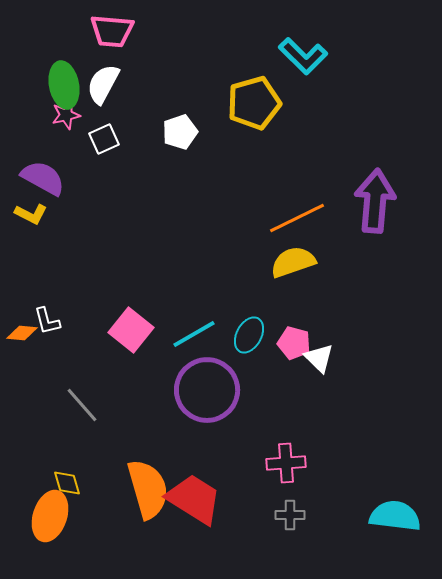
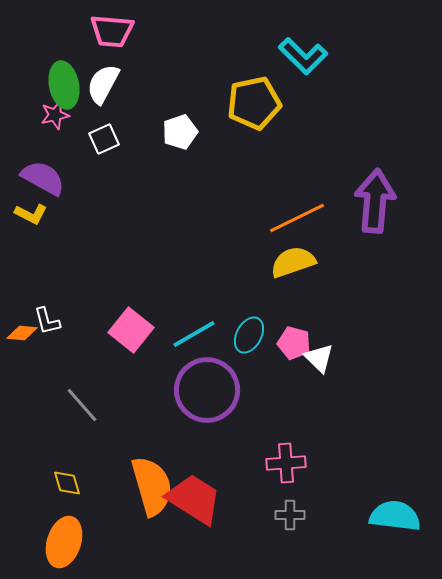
yellow pentagon: rotated 4 degrees clockwise
pink star: moved 11 px left
orange semicircle: moved 4 px right, 3 px up
orange ellipse: moved 14 px right, 26 px down
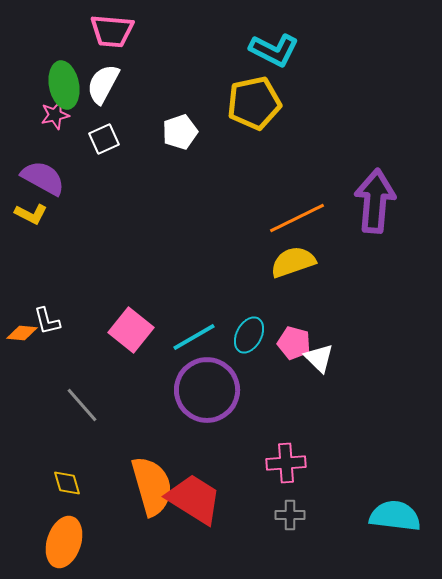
cyan L-shape: moved 29 px left, 6 px up; rotated 18 degrees counterclockwise
cyan line: moved 3 px down
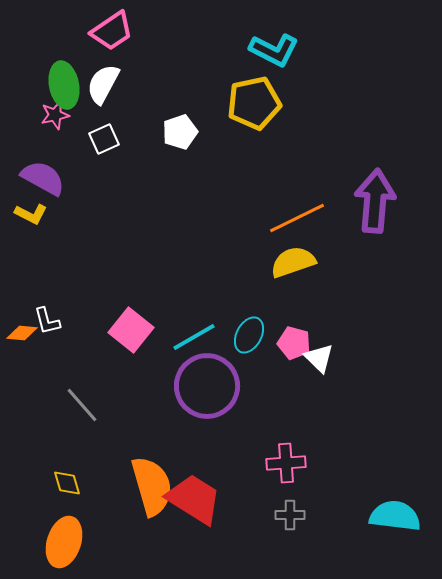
pink trapezoid: rotated 39 degrees counterclockwise
purple circle: moved 4 px up
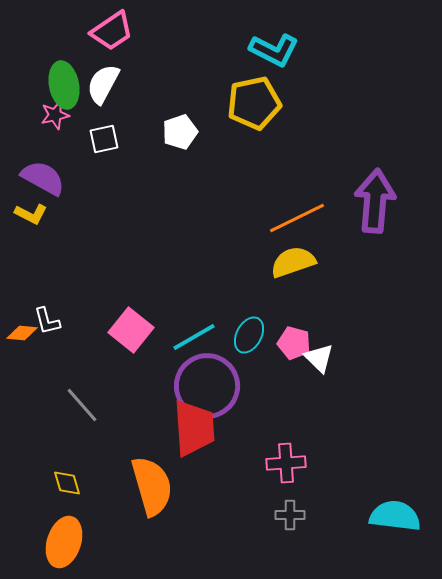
white square: rotated 12 degrees clockwise
red trapezoid: moved 71 px up; rotated 54 degrees clockwise
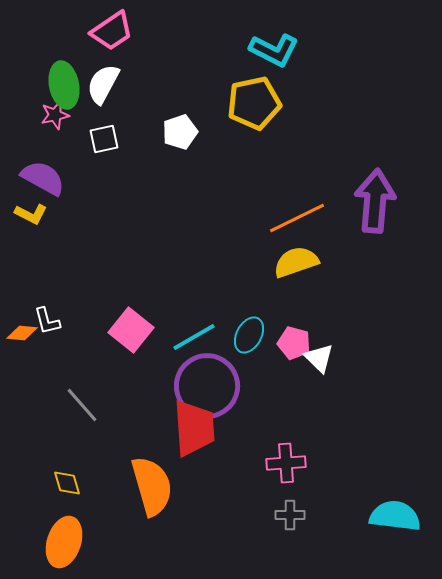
yellow semicircle: moved 3 px right
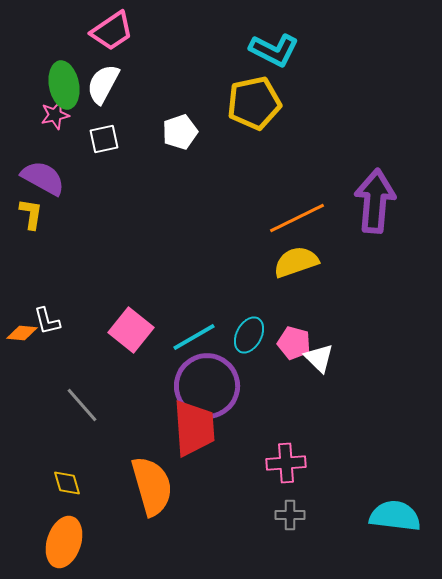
yellow L-shape: rotated 108 degrees counterclockwise
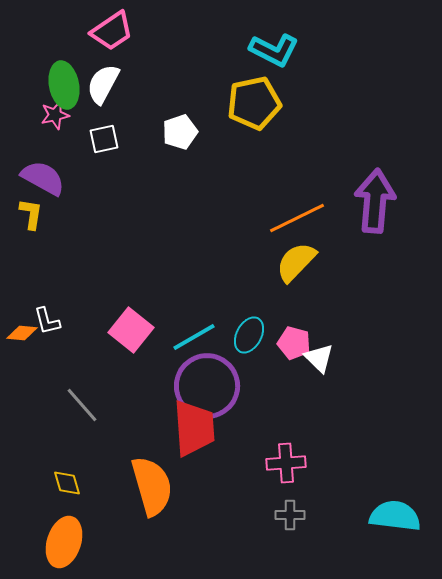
yellow semicircle: rotated 27 degrees counterclockwise
